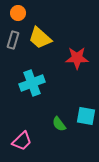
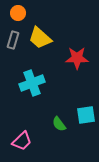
cyan square: moved 1 px up; rotated 18 degrees counterclockwise
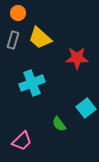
cyan square: moved 7 px up; rotated 30 degrees counterclockwise
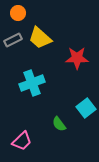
gray rectangle: rotated 48 degrees clockwise
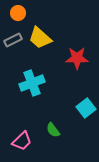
green semicircle: moved 6 px left, 6 px down
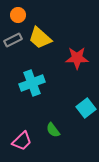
orange circle: moved 2 px down
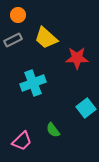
yellow trapezoid: moved 6 px right
cyan cross: moved 1 px right
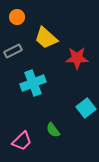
orange circle: moved 1 px left, 2 px down
gray rectangle: moved 11 px down
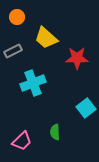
green semicircle: moved 2 px right, 2 px down; rotated 35 degrees clockwise
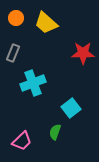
orange circle: moved 1 px left, 1 px down
yellow trapezoid: moved 15 px up
gray rectangle: moved 2 px down; rotated 42 degrees counterclockwise
red star: moved 6 px right, 5 px up
cyan square: moved 15 px left
green semicircle: rotated 21 degrees clockwise
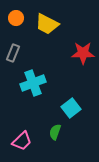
yellow trapezoid: moved 1 px right, 1 px down; rotated 15 degrees counterclockwise
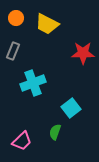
gray rectangle: moved 2 px up
